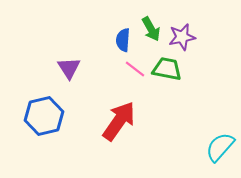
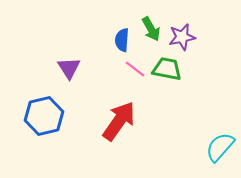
blue semicircle: moved 1 px left
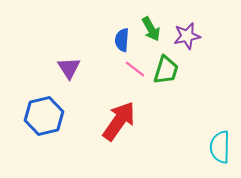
purple star: moved 5 px right, 1 px up
green trapezoid: moved 1 px left, 1 px down; rotated 96 degrees clockwise
cyan semicircle: rotated 40 degrees counterclockwise
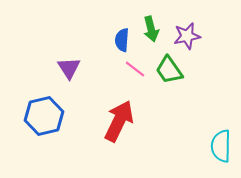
green arrow: rotated 15 degrees clockwise
green trapezoid: moved 3 px right; rotated 128 degrees clockwise
red arrow: rotated 9 degrees counterclockwise
cyan semicircle: moved 1 px right, 1 px up
